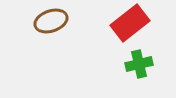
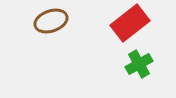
green cross: rotated 16 degrees counterclockwise
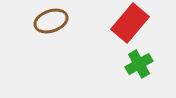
red rectangle: rotated 12 degrees counterclockwise
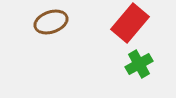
brown ellipse: moved 1 px down
